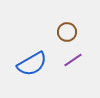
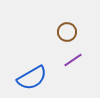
blue semicircle: moved 14 px down
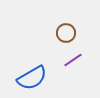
brown circle: moved 1 px left, 1 px down
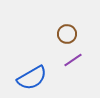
brown circle: moved 1 px right, 1 px down
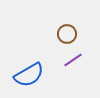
blue semicircle: moved 3 px left, 3 px up
